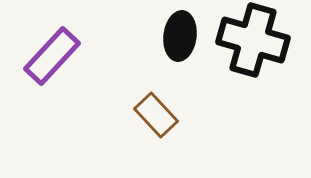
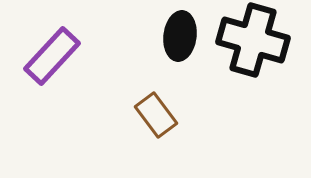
brown rectangle: rotated 6 degrees clockwise
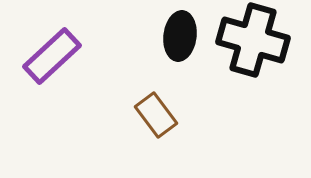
purple rectangle: rotated 4 degrees clockwise
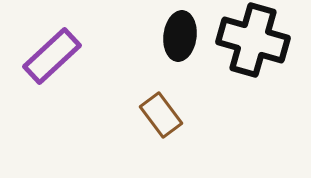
brown rectangle: moved 5 px right
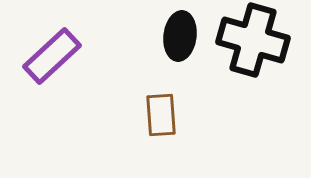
brown rectangle: rotated 33 degrees clockwise
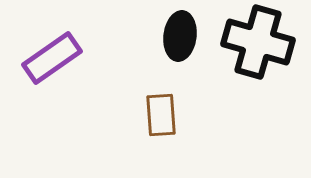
black cross: moved 5 px right, 2 px down
purple rectangle: moved 2 px down; rotated 8 degrees clockwise
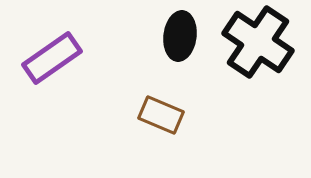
black cross: rotated 18 degrees clockwise
brown rectangle: rotated 63 degrees counterclockwise
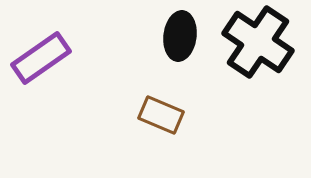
purple rectangle: moved 11 px left
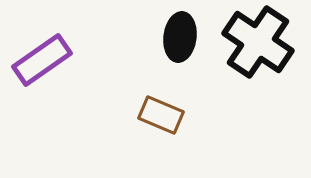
black ellipse: moved 1 px down
purple rectangle: moved 1 px right, 2 px down
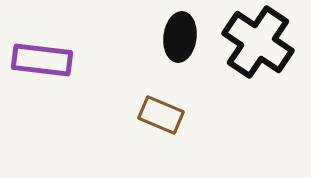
purple rectangle: rotated 42 degrees clockwise
